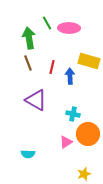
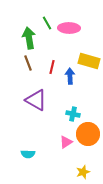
yellow star: moved 1 px left, 2 px up
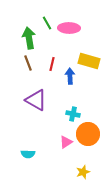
red line: moved 3 px up
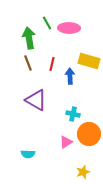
orange circle: moved 1 px right
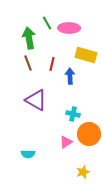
yellow rectangle: moved 3 px left, 6 px up
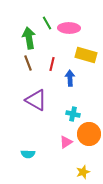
blue arrow: moved 2 px down
